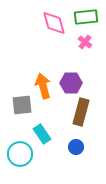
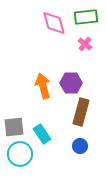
pink cross: moved 2 px down
gray square: moved 8 px left, 22 px down
blue circle: moved 4 px right, 1 px up
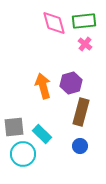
green rectangle: moved 2 px left, 4 px down
purple hexagon: rotated 15 degrees counterclockwise
cyan rectangle: rotated 12 degrees counterclockwise
cyan circle: moved 3 px right
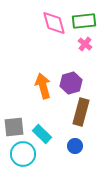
blue circle: moved 5 px left
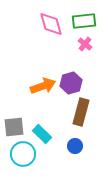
pink diamond: moved 3 px left, 1 px down
orange arrow: rotated 85 degrees clockwise
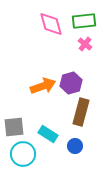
cyan rectangle: moved 6 px right; rotated 12 degrees counterclockwise
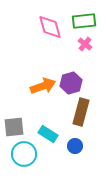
pink diamond: moved 1 px left, 3 px down
cyan circle: moved 1 px right
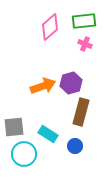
pink diamond: rotated 64 degrees clockwise
pink cross: rotated 16 degrees counterclockwise
